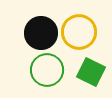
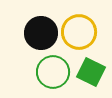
green circle: moved 6 px right, 2 px down
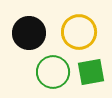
black circle: moved 12 px left
green square: rotated 36 degrees counterclockwise
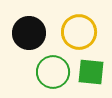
green square: rotated 16 degrees clockwise
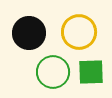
green square: rotated 8 degrees counterclockwise
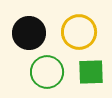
green circle: moved 6 px left
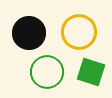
green square: rotated 20 degrees clockwise
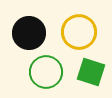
green circle: moved 1 px left
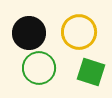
green circle: moved 7 px left, 4 px up
